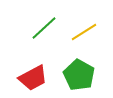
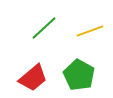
yellow line: moved 6 px right, 1 px up; rotated 12 degrees clockwise
red trapezoid: rotated 12 degrees counterclockwise
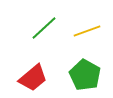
yellow line: moved 3 px left
green pentagon: moved 6 px right
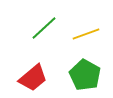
yellow line: moved 1 px left, 3 px down
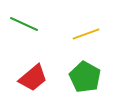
green line: moved 20 px left, 4 px up; rotated 68 degrees clockwise
green pentagon: moved 2 px down
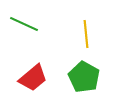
yellow line: rotated 76 degrees counterclockwise
green pentagon: moved 1 px left
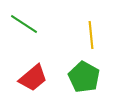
green line: rotated 8 degrees clockwise
yellow line: moved 5 px right, 1 px down
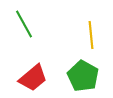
green line: rotated 28 degrees clockwise
green pentagon: moved 1 px left, 1 px up
